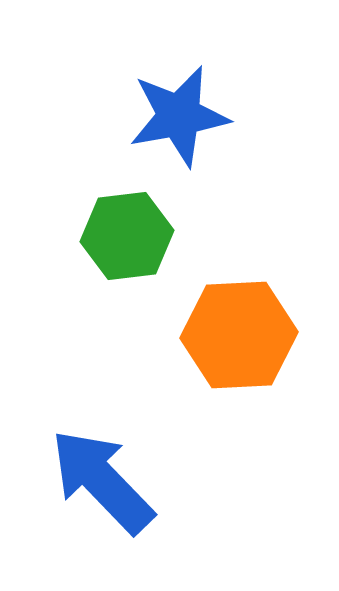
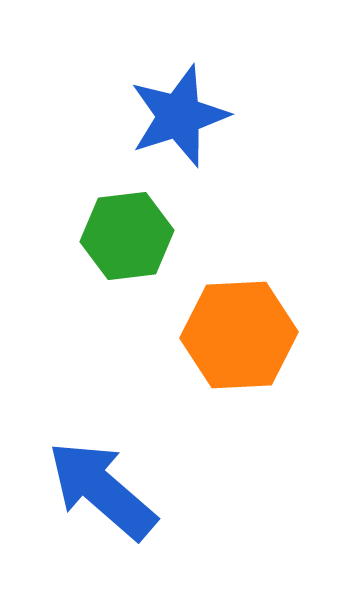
blue star: rotated 8 degrees counterclockwise
blue arrow: moved 9 px down; rotated 5 degrees counterclockwise
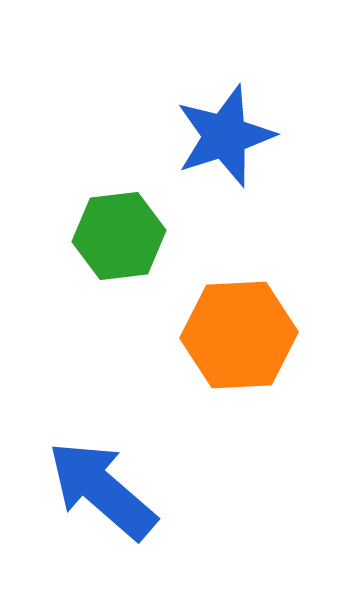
blue star: moved 46 px right, 20 px down
green hexagon: moved 8 px left
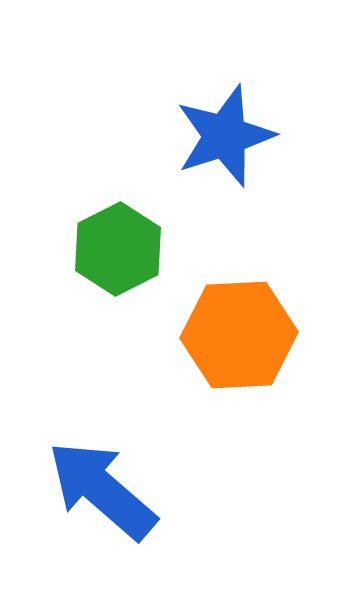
green hexagon: moved 1 px left, 13 px down; rotated 20 degrees counterclockwise
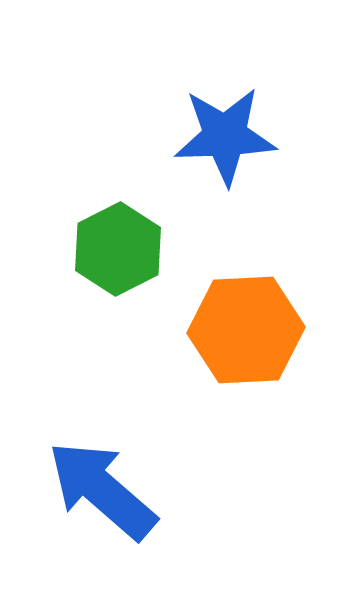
blue star: rotated 16 degrees clockwise
orange hexagon: moved 7 px right, 5 px up
